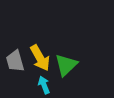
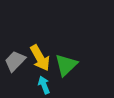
gray trapezoid: rotated 60 degrees clockwise
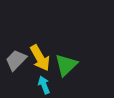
gray trapezoid: moved 1 px right, 1 px up
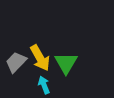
gray trapezoid: moved 2 px down
green triangle: moved 2 px up; rotated 15 degrees counterclockwise
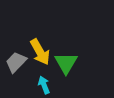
yellow arrow: moved 6 px up
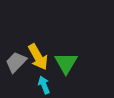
yellow arrow: moved 2 px left, 5 px down
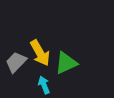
yellow arrow: moved 2 px right, 4 px up
green triangle: rotated 35 degrees clockwise
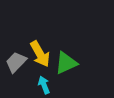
yellow arrow: moved 1 px down
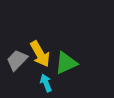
gray trapezoid: moved 1 px right, 2 px up
cyan arrow: moved 2 px right, 2 px up
